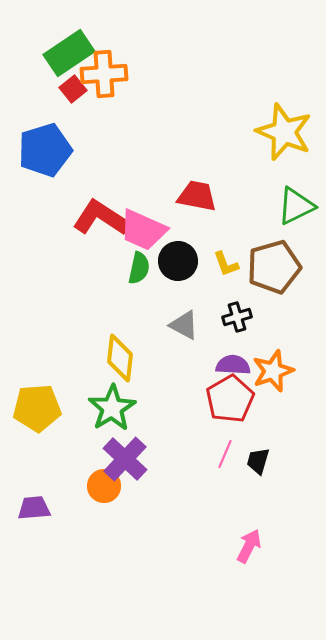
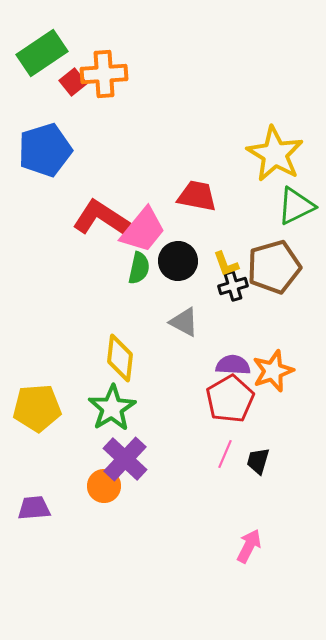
green rectangle: moved 27 px left
red square: moved 7 px up
yellow star: moved 9 px left, 22 px down; rotated 8 degrees clockwise
pink trapezoid: rotated 75 degrees counterclockwise
black cross: moved 4 px left, 31 px up
gray triangle: moved 3 px up
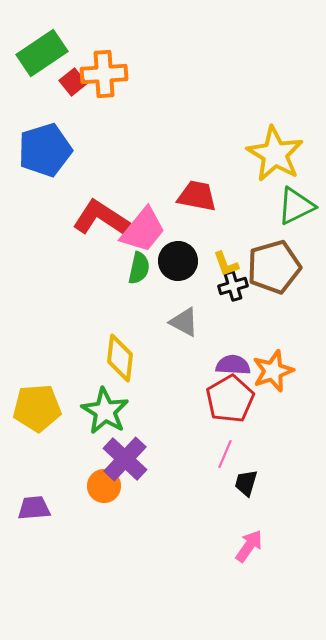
green star: moved 7 px left, 3 px down; rotated 9 degrees counterclockwise
black trapezoid: moved 12 px left, 22 px down
pink arrow: rotated 8 degrees clockwise
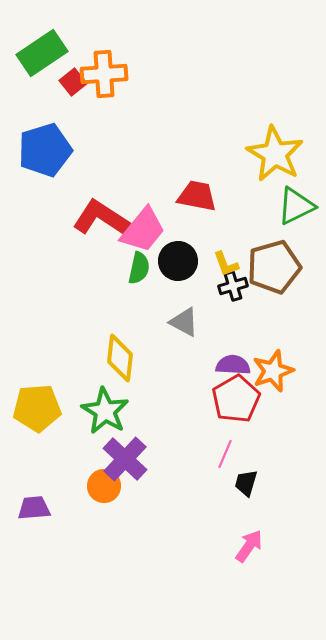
red pentagon: moved 6 px right
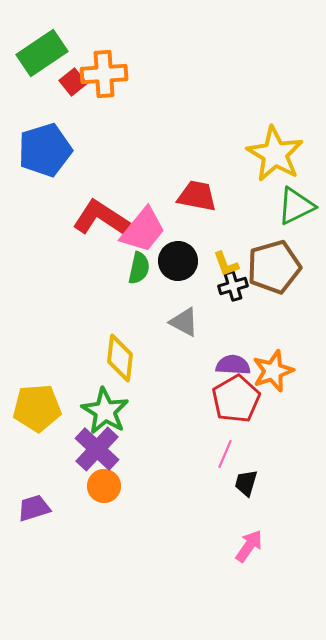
purple cross: moved 28 px left, 10 px up
purple trapezoid: rotated 12 degrees counterclockwise
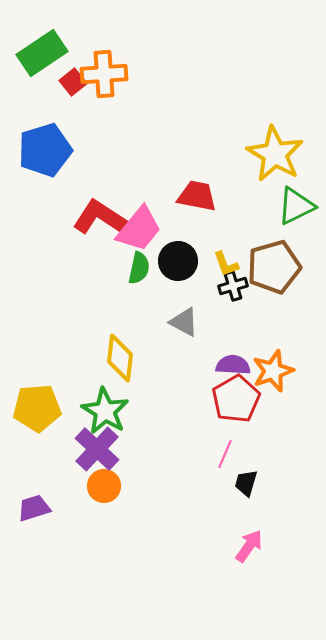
pink trapezoid: moved 4 px left, 1 px up
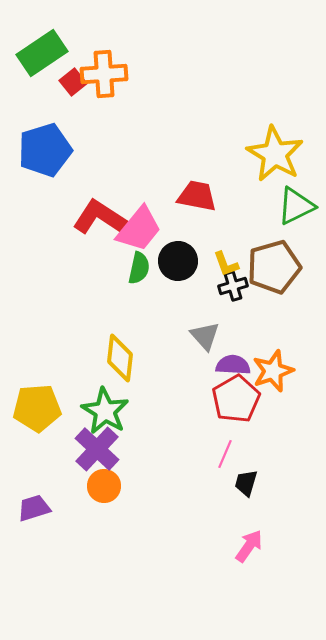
gray triangle: moved 21 px right, 14 px down; rotated 20 degrees clockwise
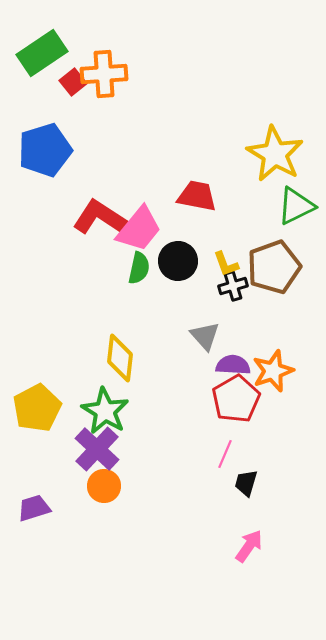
brown pentagon: rotated 4 degrees counterclockwise
yellow pentagon: rotated 24 degrees counterclockwise
